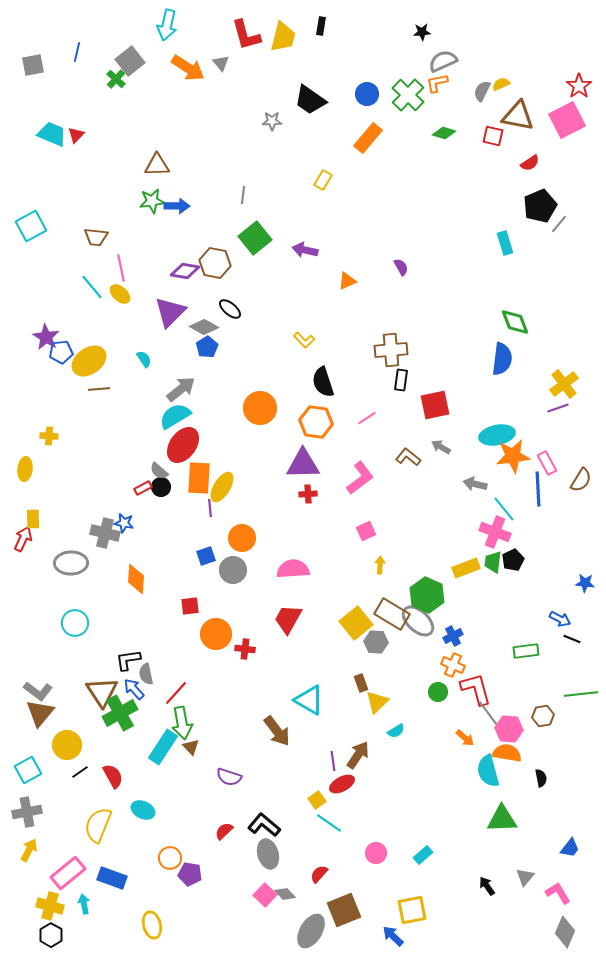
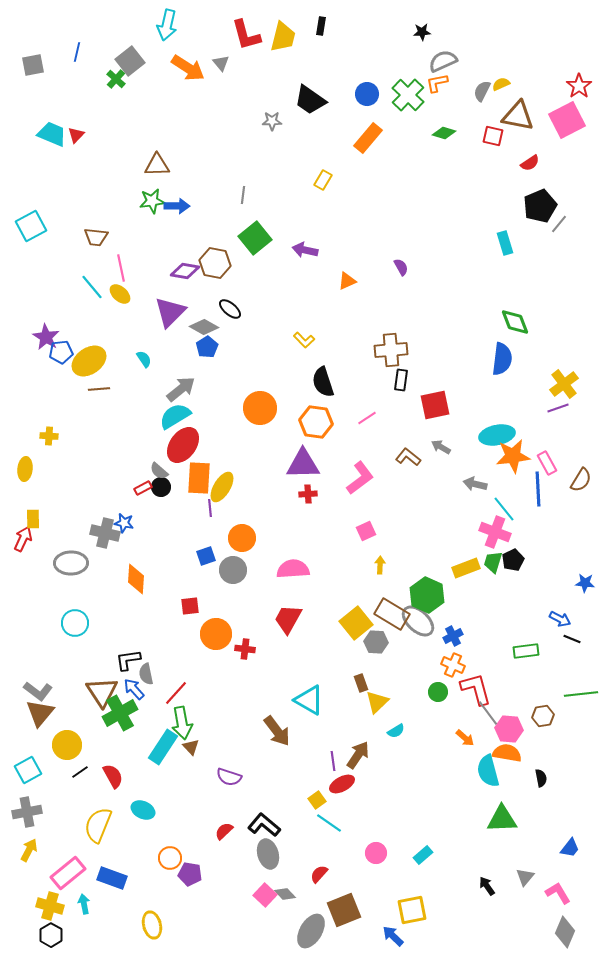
green trapezoid at (493, 562): rotated 10 degrees clockwise
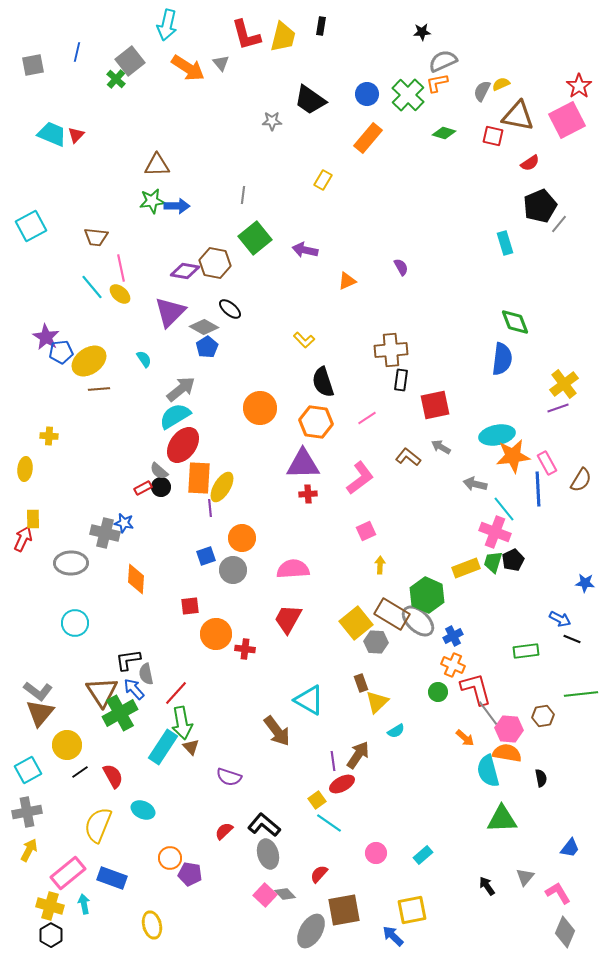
brown square at (344, 910): rotated 12 degrees clockwise
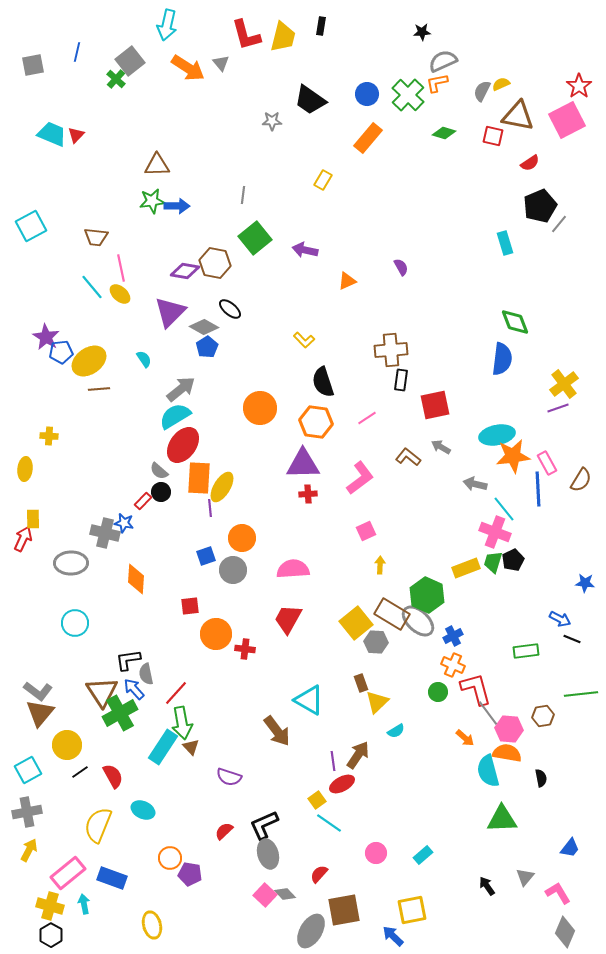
black circle at (161, 487): moved 5 px down
red rectangle at (143, 488): moved 13 px down; rotated 18 degrees counterclockwise
black L-shape at (264, 825): rotated 64 degrees counterclockwise
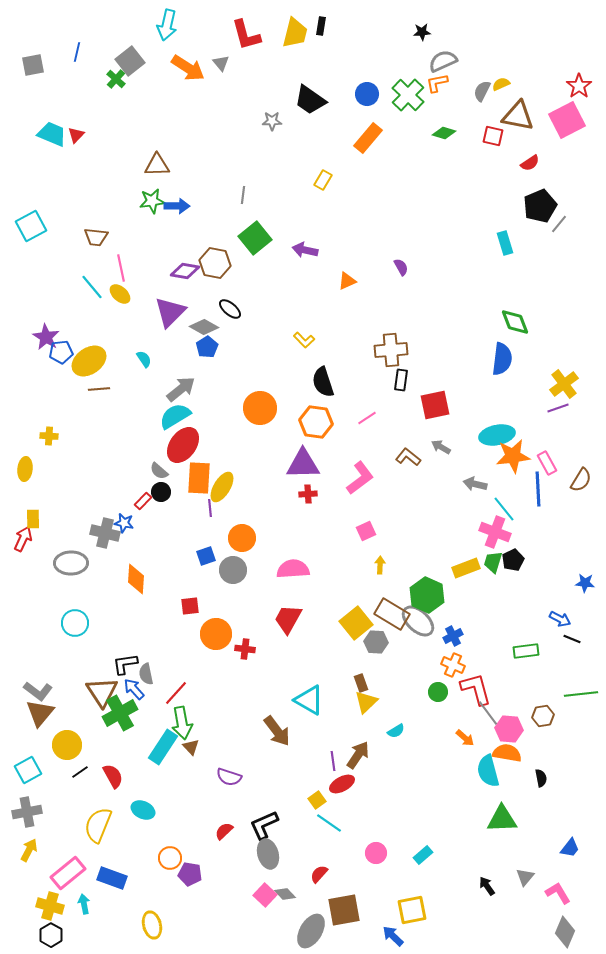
yellow trapezoid at (283, 37): moved 12 px right, 4 px up
black L-shape at (128, 660): moved 3 px left, 4 px down
yellow triangle at (377, 702): moved 11 px left
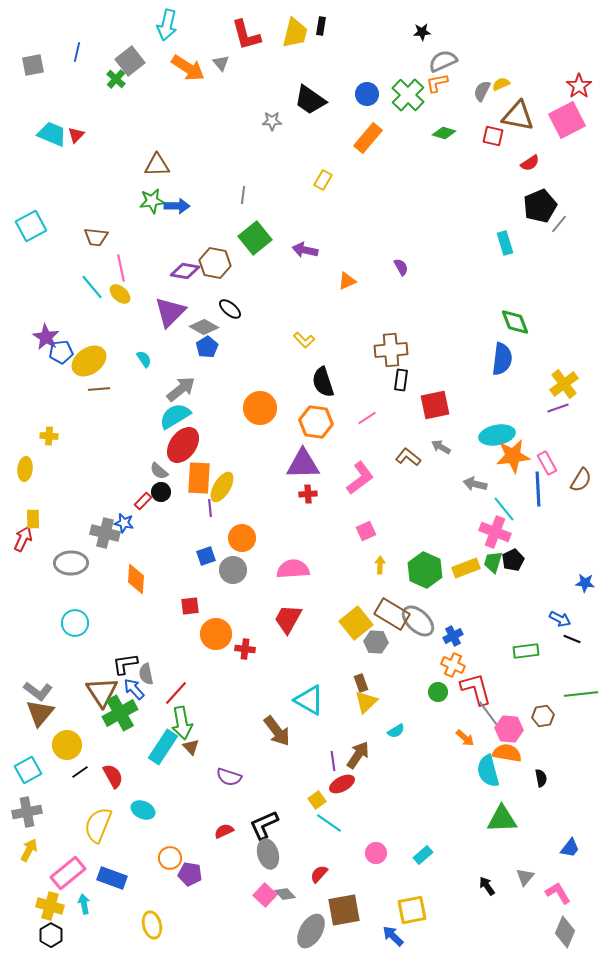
green hexagon at (427, 595): moved 2 px left, 25 px up
red semicircle at (224, 831): rotated 18 degrees clockwise
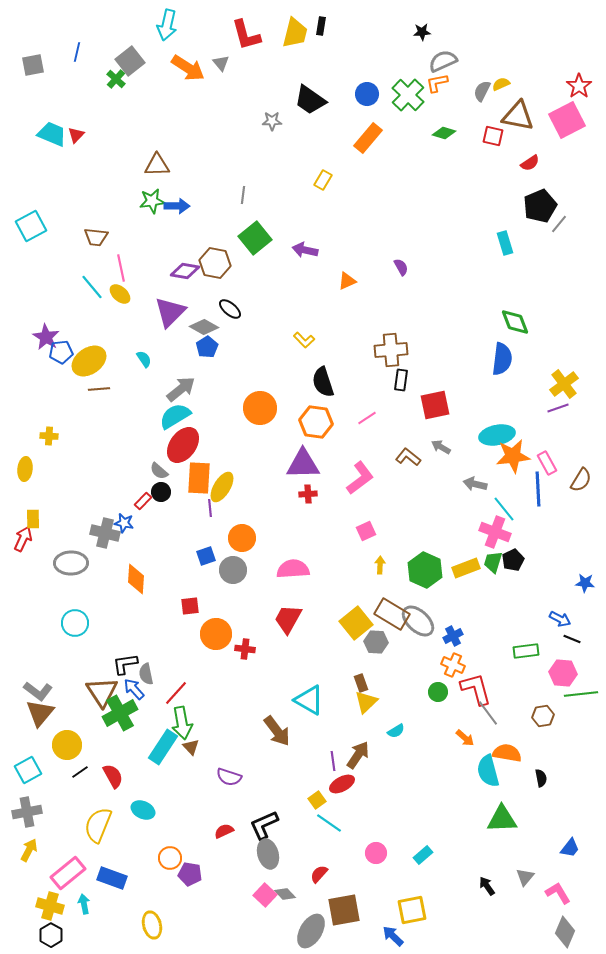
pink hexagon at (509, 729): moved 54 px right, 56 px up
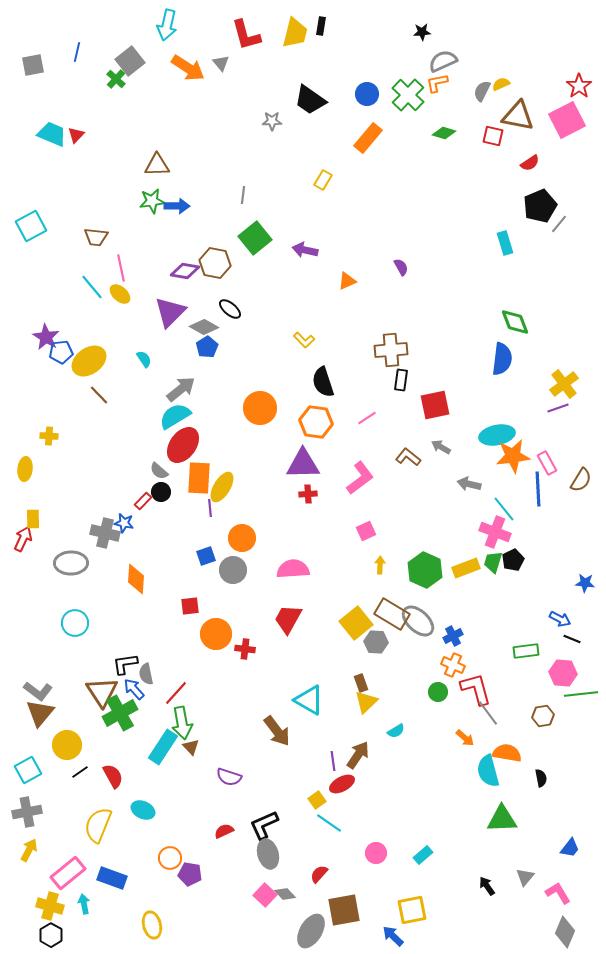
brown line at (99, 389): moved 6 px down; rotated 50 degrees clockwise
gray arrow at (475, 484): moved 6 px left
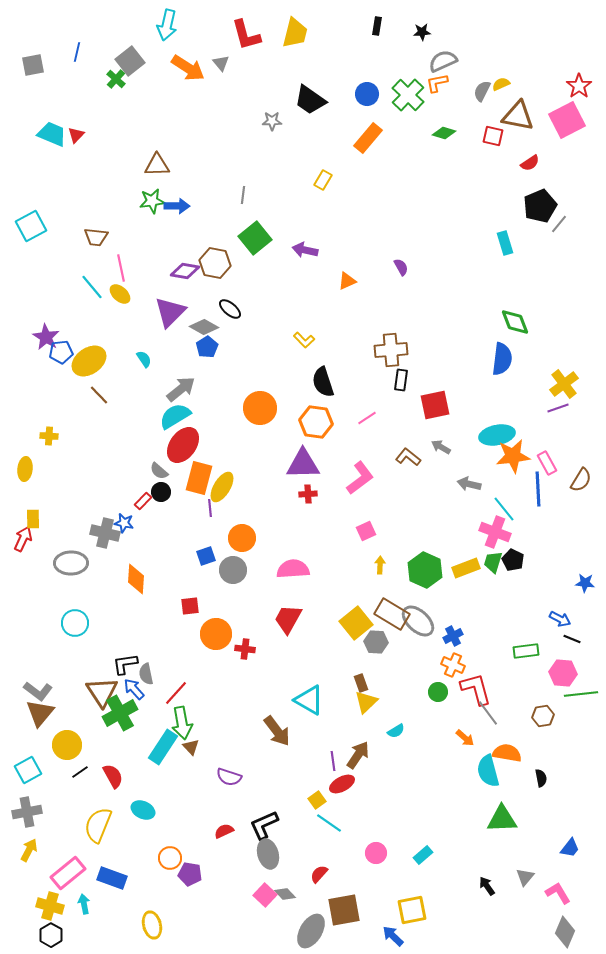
black rectangle at (321, 26): moved 56 px right
orange rectangle at (199, 478): rotated 12 degrees clockwise
black pentagon at (513, 560): rotated 20 degrees counterclockwise
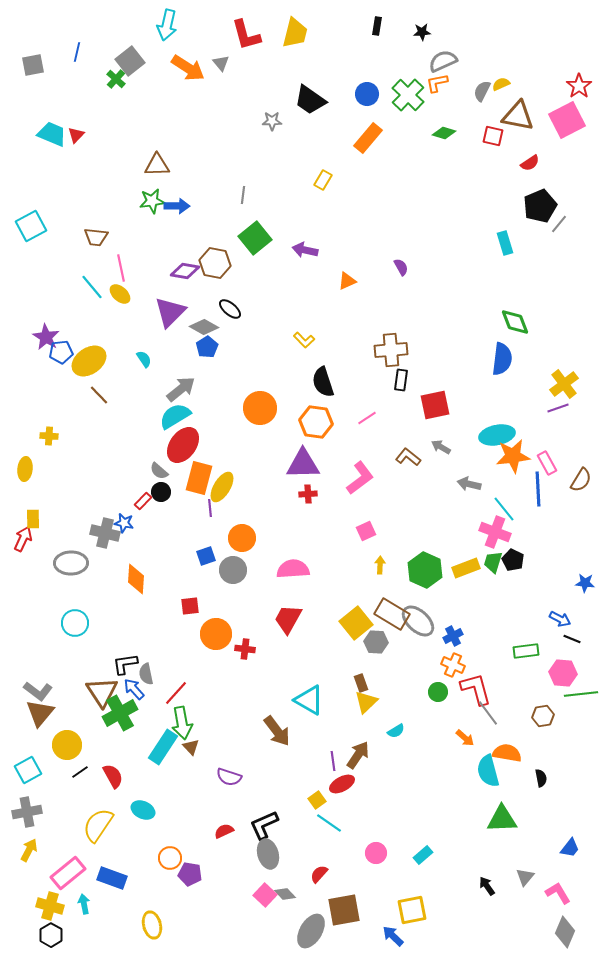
yellow semicircle at (98, 825): rotated 12 degrees clockwise
